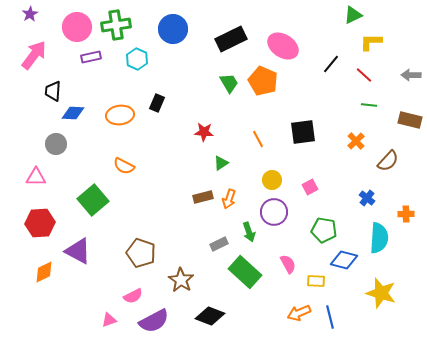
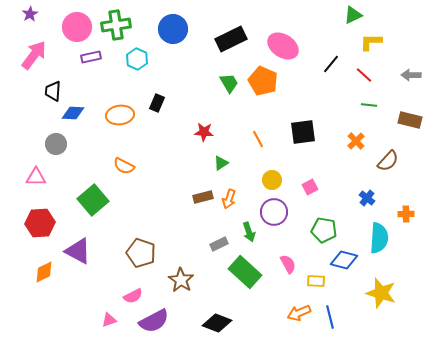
black diamond at (210, 316): moved 7 px right, 7 px down
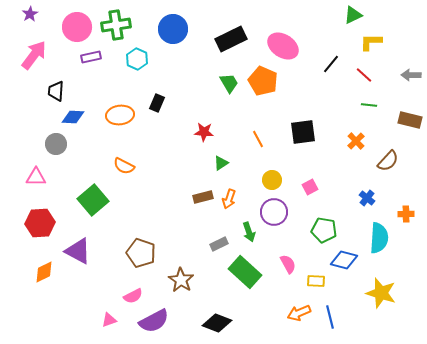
black trapezoid at (53, 91): moved 3 px right
blue diamond at (73, 113): moved 4 px down
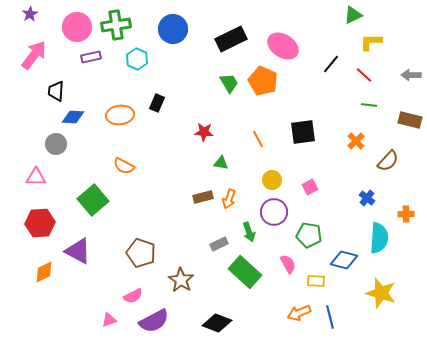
green triangle at (221, 163): rotated 42 degrees clockwise
green pentagon at (324, 230): moved 15 px left, 5 px down
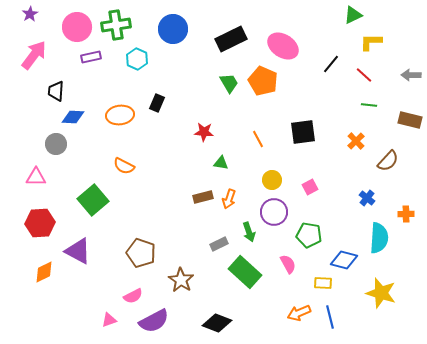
yellow rectangle at (316, 281): moved 7 px right, 2 px down
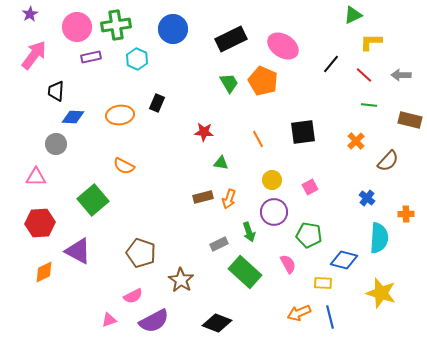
gray arrow at (411, 75): moved 10 px left
